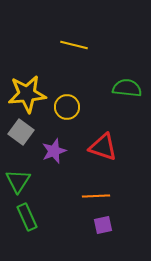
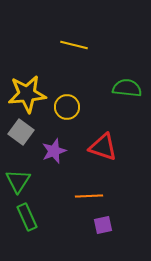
orange line: moved 7 px left
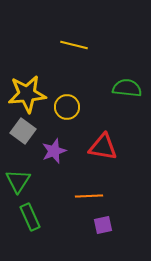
gray square: moved 2 px right, 1 px up
red triangle: rotated 8 degrees counterclockwise
green rectangle: moved 3 px right
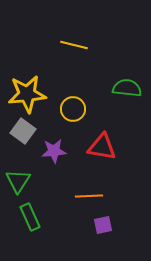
yellow circle: moved 6 px right, 2 px down
red triangle: moved 1 px left
purple star: rotated 15 degrees clockwise
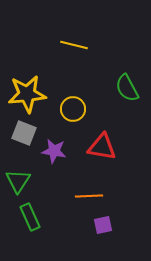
green semicircle: rotated 124 degrees counterclockwise
gray square: moved 1 px right, 2 px down; rotated 15 degrees counterclockwise
purple star: rotated 15 degrees clockwise
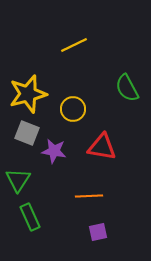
yellow line: rotated 40 degrees counterclockwise
yellow star: moved 1 px right; rotated 9 degrees counterclockwise
gray square: moved 3 px right
green triangle: moved 1 px up
purple square: moved 5 px left, 7 px down
